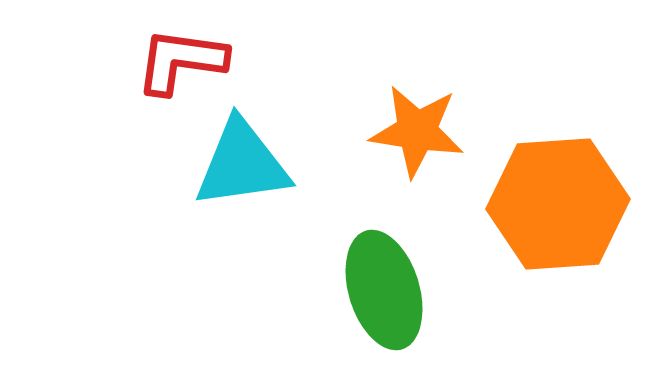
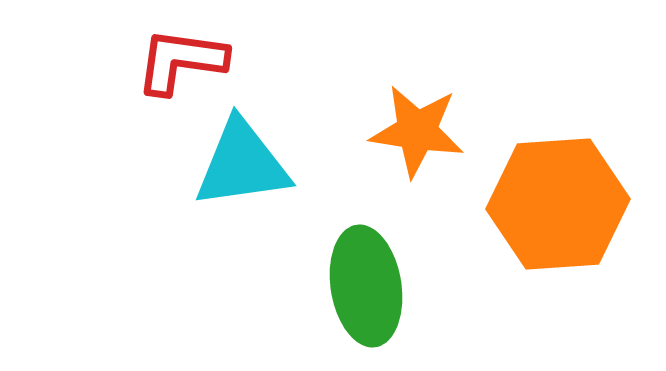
green ellipse: moved 18 px left, 4 px up; rotated 8 degrees clockwise
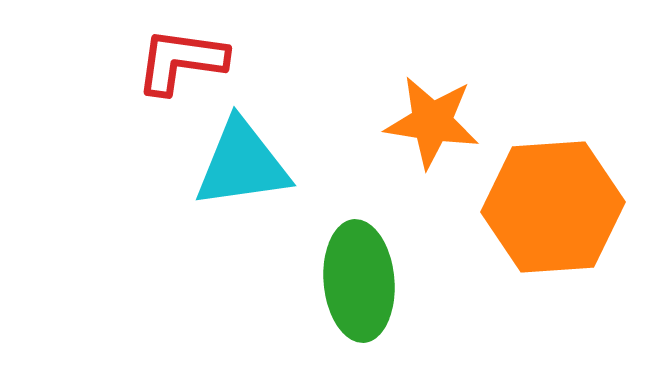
orange star: moved 15 px right, 9 px up
orange hexagon: moved 5 px left, 3 px down
green ellipse: moved 7 px left, 5 px up; rotated 4 degrees clockwise
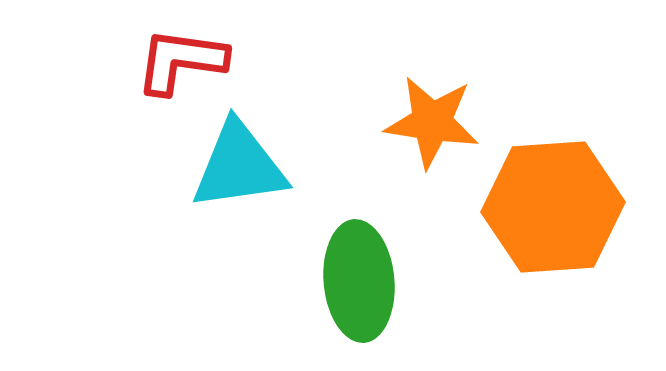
cyan triangle: moved 3 px left, 2 px down
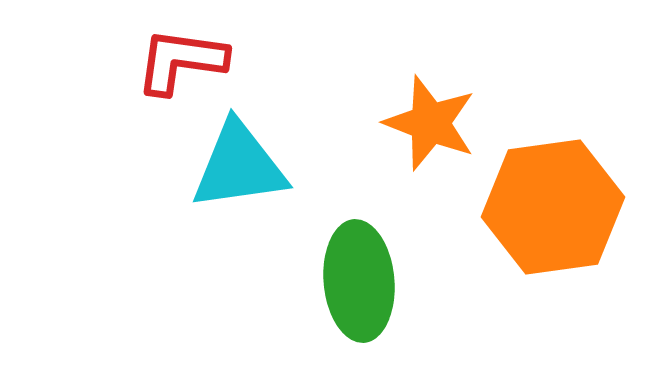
orange star: moved 2 px left, 1 px down; rotated 12 degrees clockwise
orange hexagon: rotated 4 degrees counterclockwise
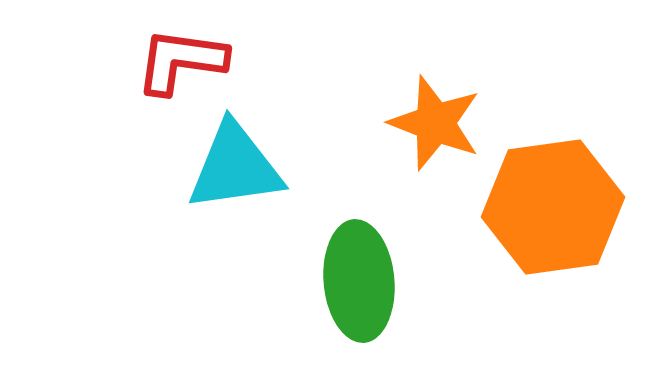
orange star: moved 5 px right
cyan triangle: moved 4 px left, 1 px down
